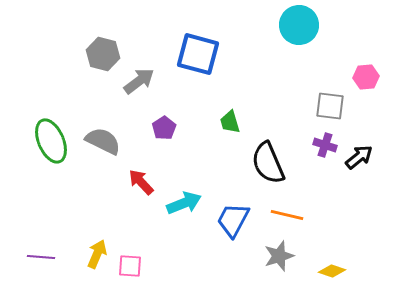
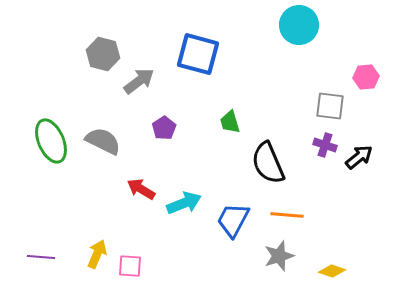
red arrow: moved 7 px down; rotated 16 degrees counterclockwise
orange line: rotated 8 degrees counterclockwise
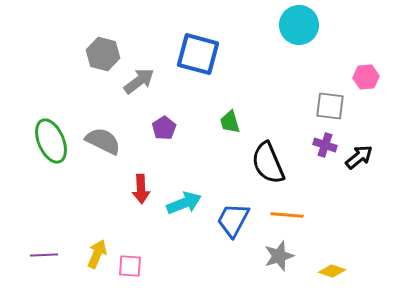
red arrow: rotated 124 degrees counterclockwise
purple line: moved 3 px right, 2 px up; rotated 8 degrees counterclockwise
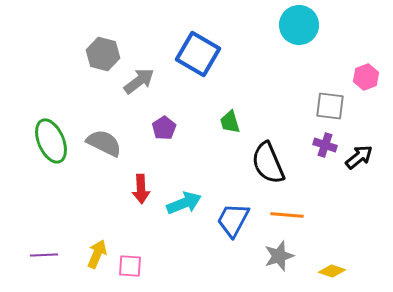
blue square: rotated 15 degrees clockwise
pink hexagon: rotated 15 degrees counterclockwise
gray semicircle: moved 1 px right, 2 px down
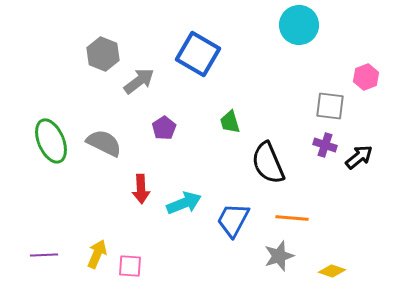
gray hexagon: rotated 8 degrees clockwise
orange line: moved 5 px right, 3 px down
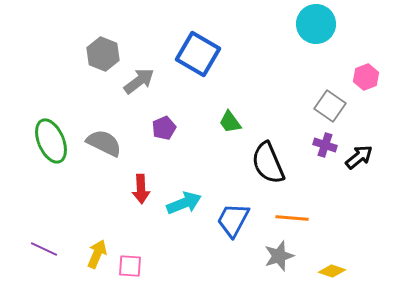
cyan circle: moved 17 px right, 1 px up
gray square: rotated 28 degrees clockwise
green trapezoid: rotated 20 degrees counterclockwise
purple pentagon: rotated 10 degrees clockwise
purple line: moved 6 px up; rotated 28 degrees clockwise
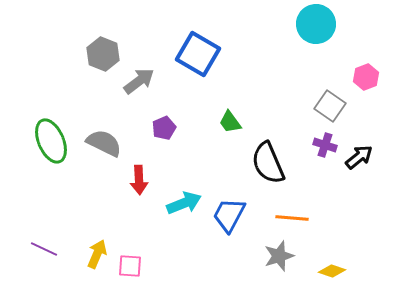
red arrow: moved 2 px left, 9 px up
blue trapezoid: moved 4 px left, 5 px up
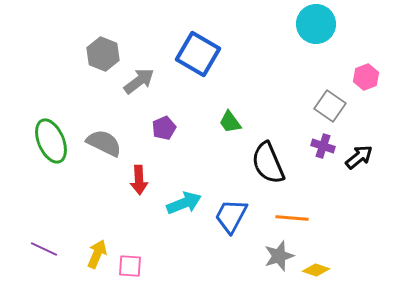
purple cross: moved 2 px left, 1 px down
blue trapezoid: moved 2 px right, 1 px down
yellow diamond: moved 16 px left, 1 px up
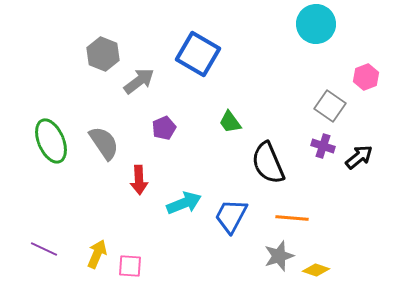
gray semicircle: rotated 30 degrees clockwise
